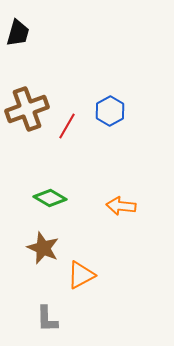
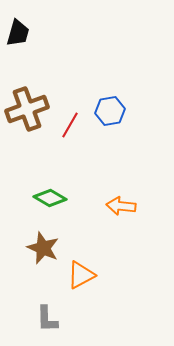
blue hexagon: rotated 20 degrees clockwise
red line: moved 3 px right, 1 px up
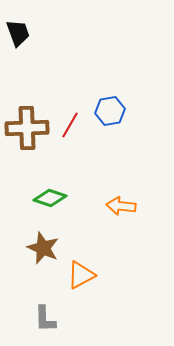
black trapezoid: rotated 36 degrees counterclockwise
brown cross: moved 19 px down; rotated 18 degrees clockwise
green diamond: rotated 12 degrees counterclockwise
gray L-shape: moved 2 px left
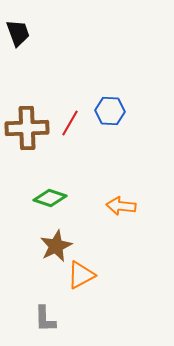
blue hexagon: rotated 12 degrees clockwise
red line: moved 2 px up
brown star: moved 13 px right, 2 px up; rotated 24 degrees clockwise
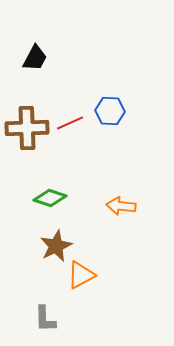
black trapezoid: moved 17 px right, 25 px down; rotated 48 degrees clockwise
red line: rotated 36 degrees clockwise
